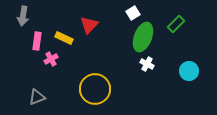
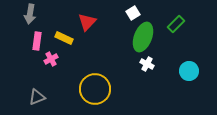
gray arrow: moved 7 px right, 2 px up
red triangle: moved 2 px left, 3 px up
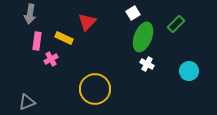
gray triangle: moved 10 px left, 5 px down
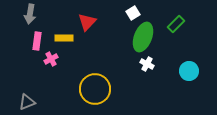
yellow rectangle: rotated 24 degrees counterclockwise
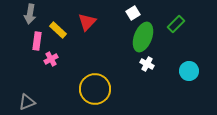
yellow rectangle: moved 6 px left, 8 px up; rotated 42 degrees clockwise
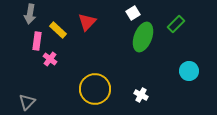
pink cross: moved 1 px left; rotated 24 degrees counterclockwise
white cross: moved 6 px left, 31 px down
gray triangle: rotated 24 degrees counterclockwise
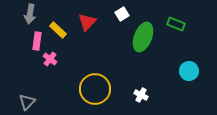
white square: moved 11 px left, 1 px down
green rectangle: rotated 66 degrees clockwise
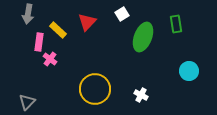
gray arrow: moved 2 px left
green rectangle: rotated 60 degrees clockwise
pink rectangle: moved 2 px right, 1 px down
